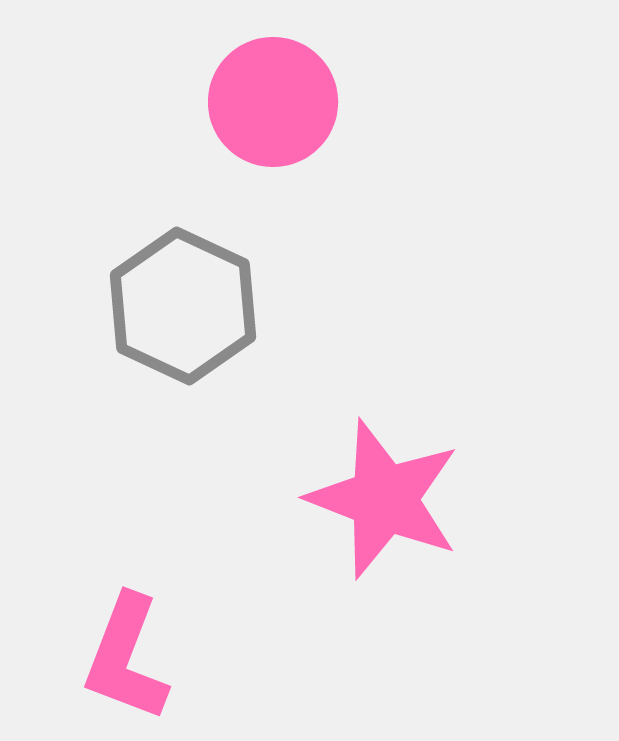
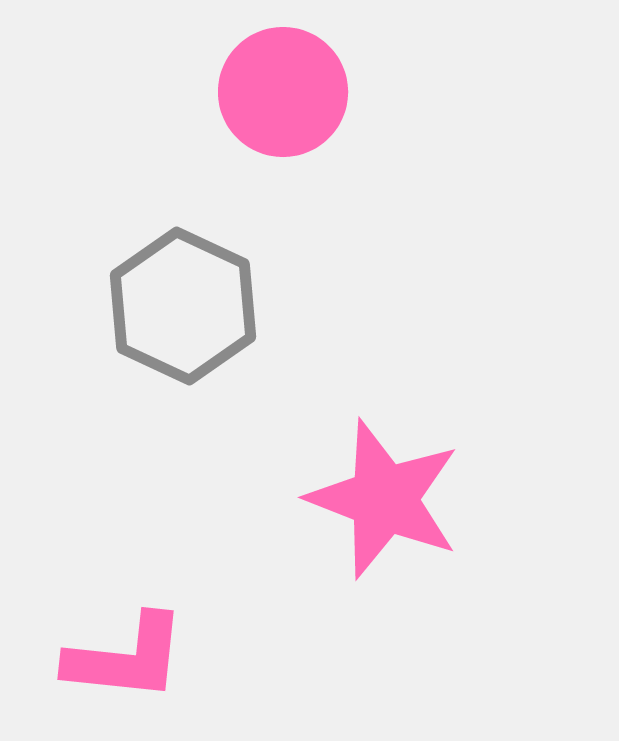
pink circle: moved 10 px right, 10 px up
pink L-shape: rotated 105 degrees counterclockwise
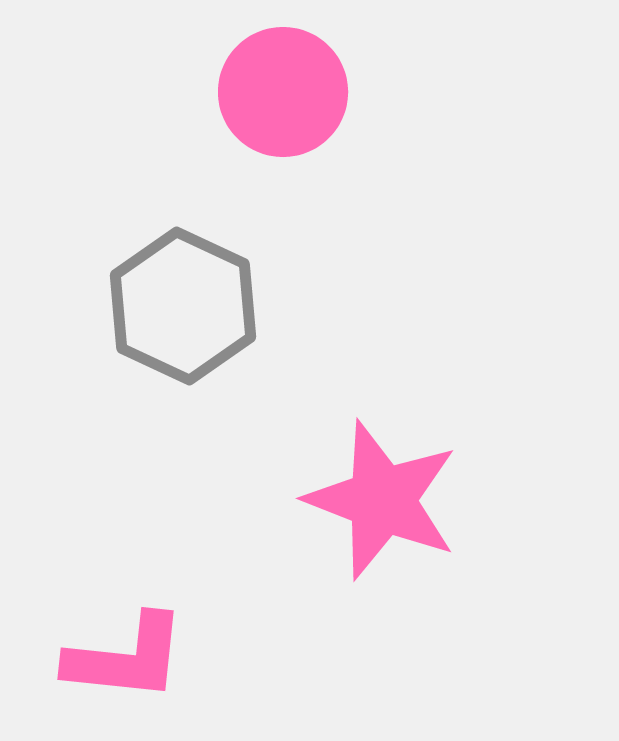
pink star: moved 2 px left, 1 px down
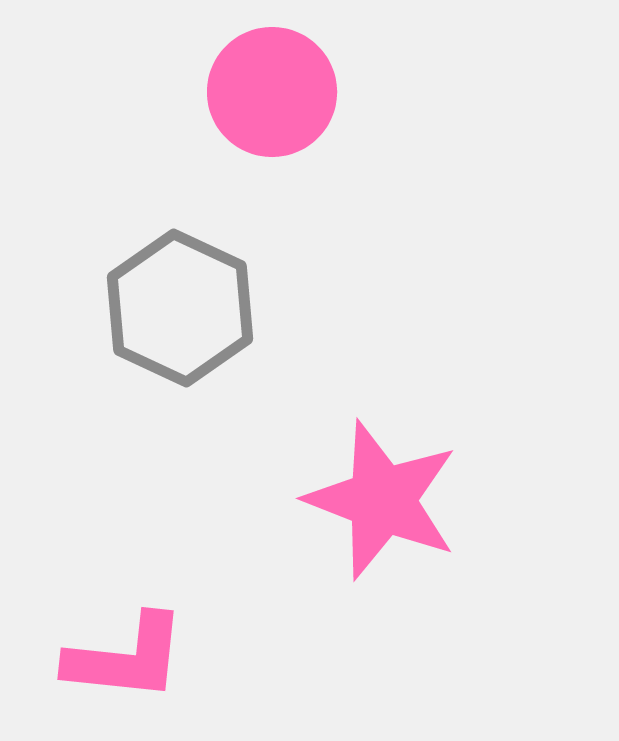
pink circle: moved 11 px left
gray hexagon: moved 3 px left, 2 px down
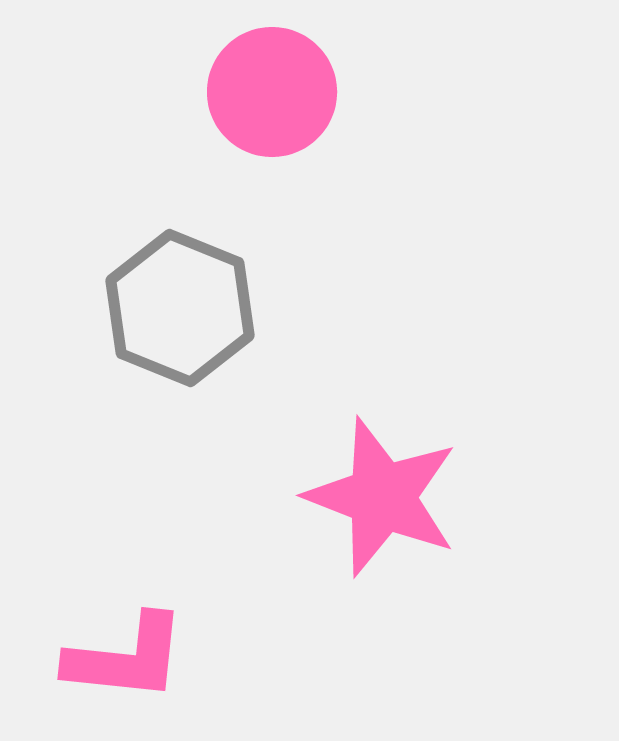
gray hexagon: rotated 3 degrees counterclockwise
pink star: moved 3 px up
